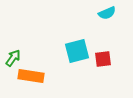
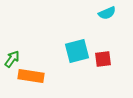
green arrow: moved 1 px left, 1 px down
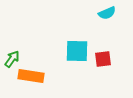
cyan square: rotated 15 degrees clockwise
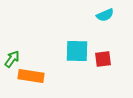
cyan semicircle: moved 2 px left, 2 px down
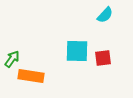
cyan semicircle: rotated 24 degrees counterclockwise
red square: moved 1 px up
